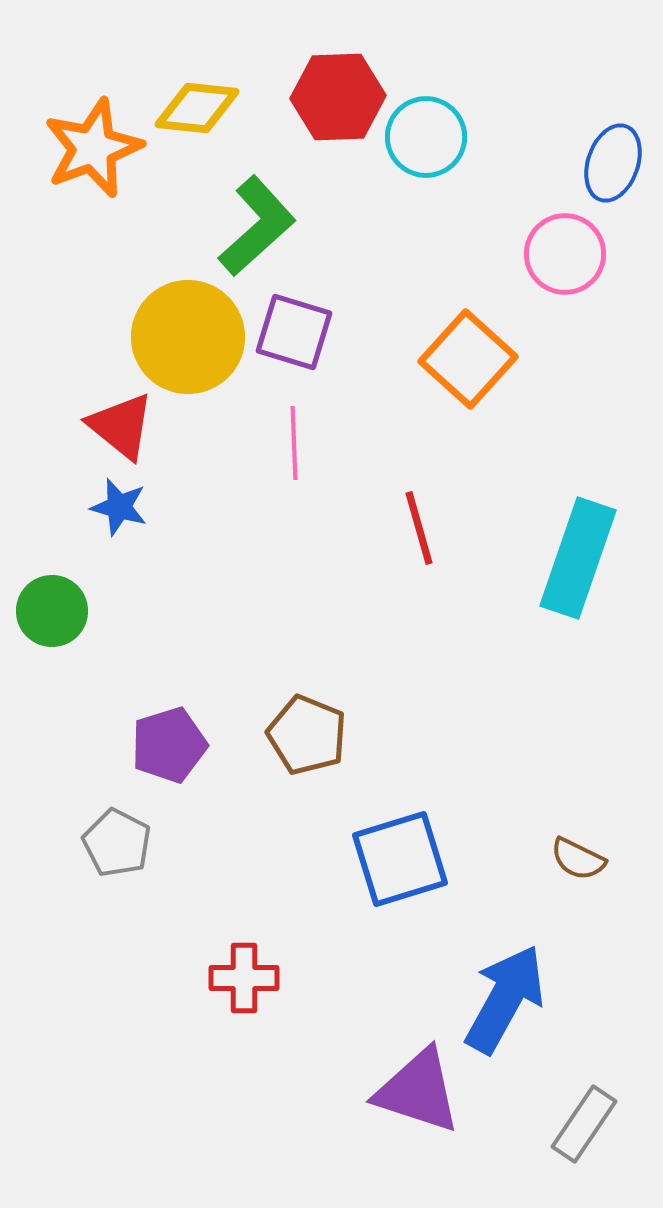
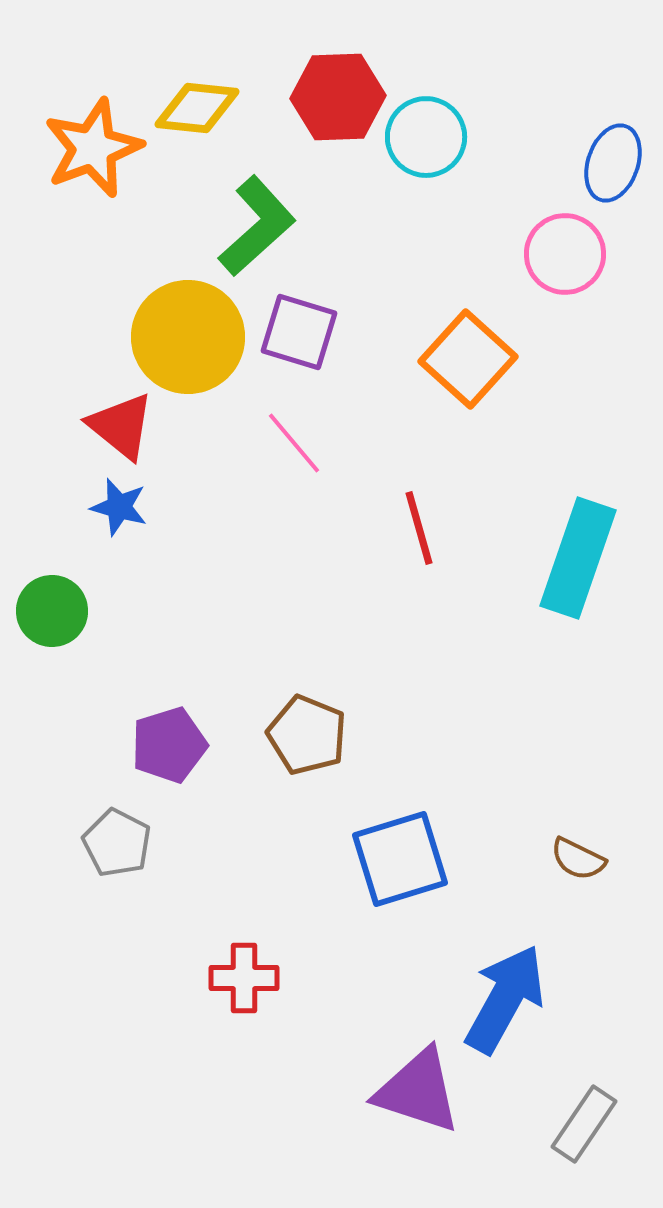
purple square: moved 5 px right
pink line: rotated 38 degrees counterclockwise
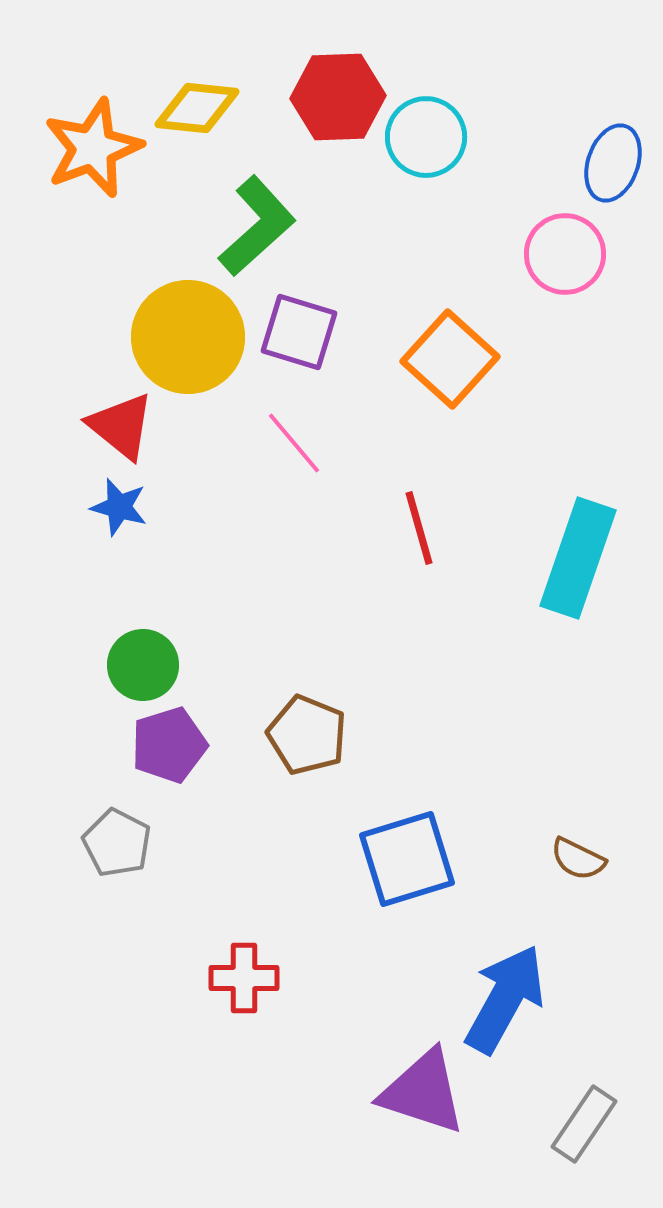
orange square: moved 18 px left
green circle: moved 91 px right, 54 px down
blue square: moved 7 px right
purple triangle: moved 5 px right, 1 px down
